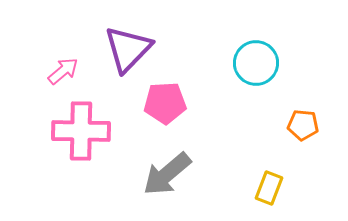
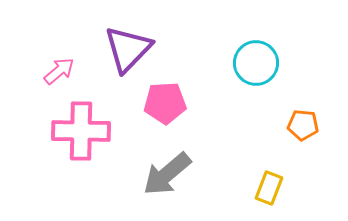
pink arrow: moved 4 px left
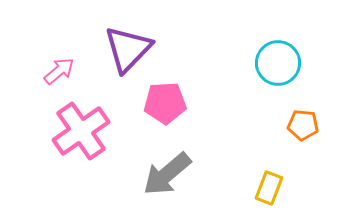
cyan circle: moved 22 px right
pink cross: rotated 36 degrees counterclockwise
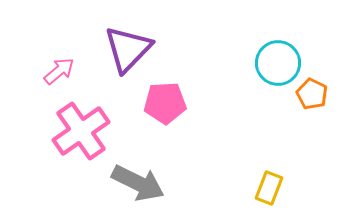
orange pentagon: moved 9 px right, 31 px up; rotated 20 degrees clockwise
gray arrow: moved 29 px left, 9 px down; rotated 114 degrees counterclockwise
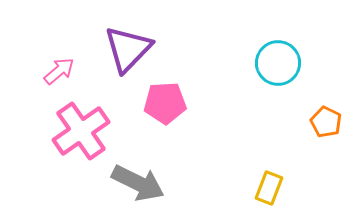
orange pentagon: moved 14 px right, 28 px down
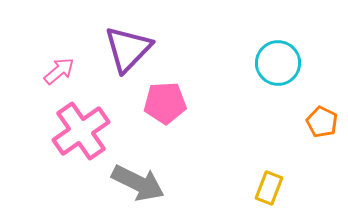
orange pentagon: moved 4 px left
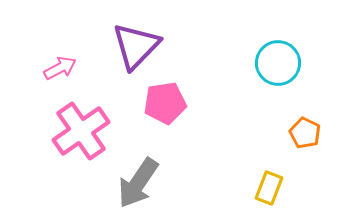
purple triangle: moved 8 px right, 3 px up
pink arrow: moved 1 px right, 3 px up; rotated 12 degrees clockwise
pink pentagon: rotated 6 degrees counterclockwise
orange pentagon: moved 17 px left, 11 px down
gray arrow: rotated 98 degrees clockwise
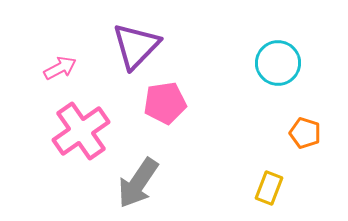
orange pentagon: rotated 8 degrees counterclockwise
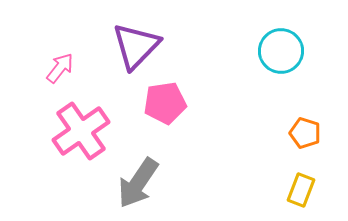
cyan circle: moved 3 px right, 12 px up
pink arrow: rotated 24 degrees counterclockwise
yellow rectangle: moved 32 px right, 2 px down
